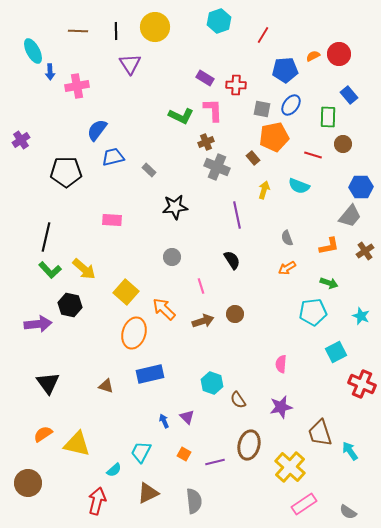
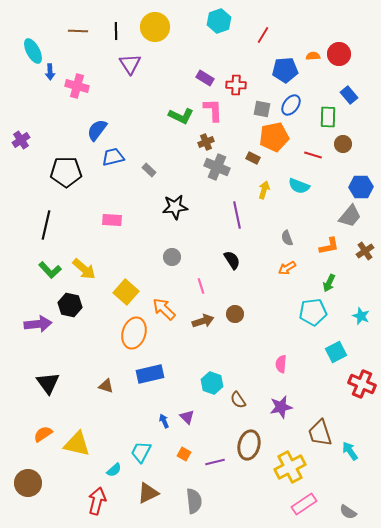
orange semicircle at (313, 56): rotated 24 degrees clockwise
pink cross at (77, 86): rotated 25 degrees clockwise
brown rectangle at (253, 158): rotated 24 degrees counterclockwise
black line at (46, 237): moved 12 px up
green arrow at (329, 283): rotated 96 degrees clockwise
yellow cross at (290, 467): rotated 20 degrees clockwise
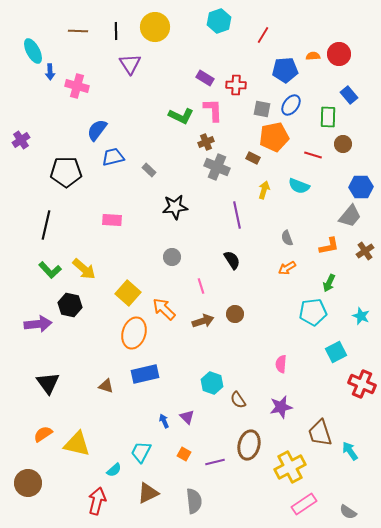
yellow square at (126, 292): moved 2 px right, 1 px down
blue rectangle at (150, 374): moved 5 px left
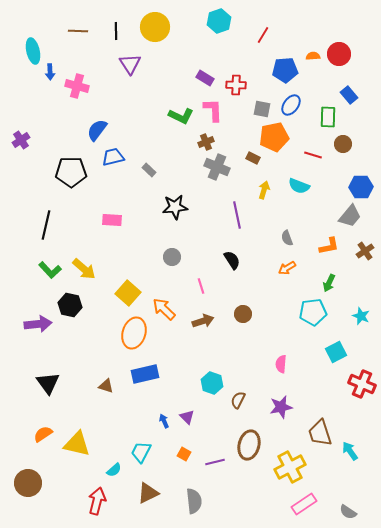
cyan ellipse at (33, 51): rotated 15 degrees clockwise
black pentagon at (66, 172): moved 5 px right
brown circle at (235, 314): moved 8 px right
brown semicircle at (238, 400): rotated 60 degrees clockwise
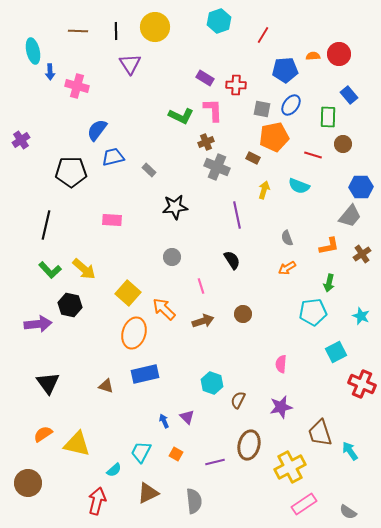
brown cross at (365, 251): moved 3 px left, 3 px down
green arrow at (329, 283): rotated 12 degrees counterclockwise
orange square at (184, 454): moved 8 px left
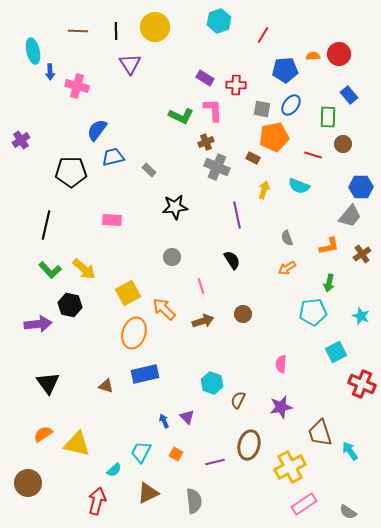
yellow square at (128, 293): rotated 20 degrees clockwise
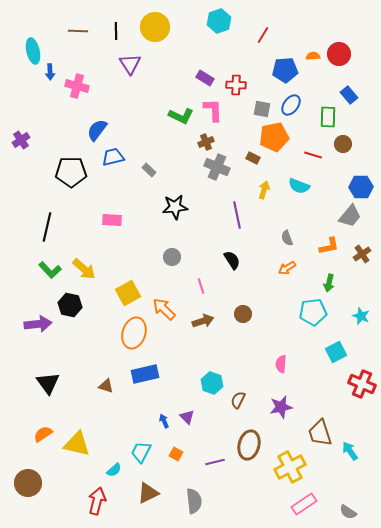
black line at (46, 225): moved 1 px right, 2 px down
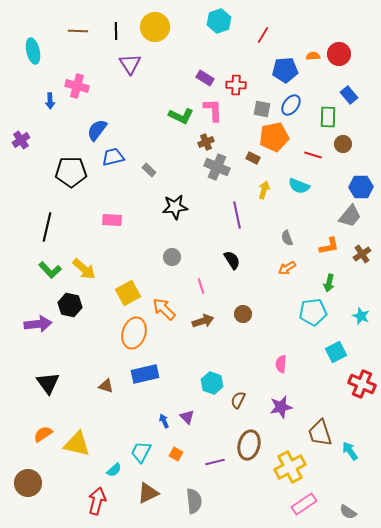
blue arrow at (50, 72): moved 29 px down
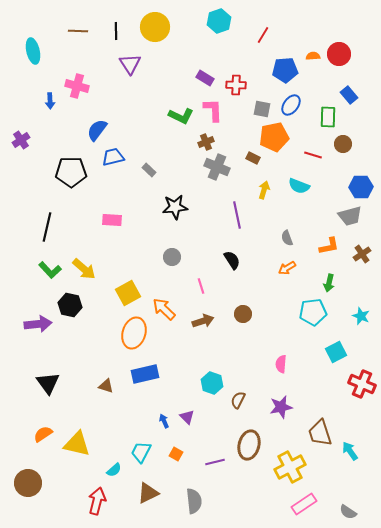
gray trapezoid at (350, 216): rotated 35 degrees clockwise
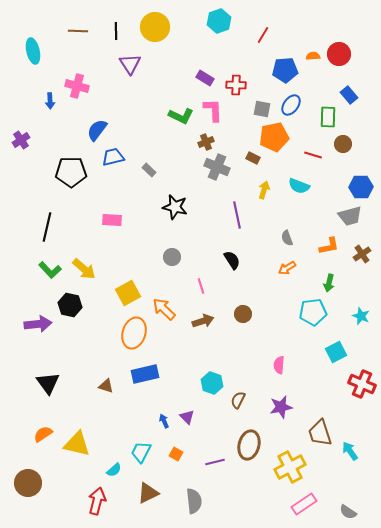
black star at (175, 207): rotated 20 degrees clockwise
pink semicircle at (281, 364): moved 2 px left, 1 px down
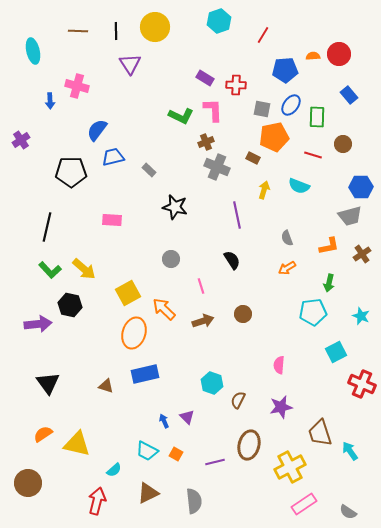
green rectangle at (328, 117): moved 11 px left
gray circle at (172, 257): moved 1 px left, 2 px down
cyan trapezoid at (141, 452): moved 6 px right, 1 px up; rotated 90 degrees counterclockwise
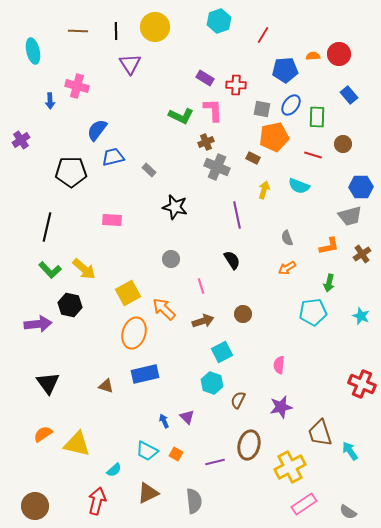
cyan square at (336, 352): moved 114 px left
brown circle at (28, 483): moved 7 px right, 23 px down
